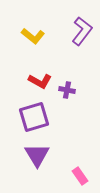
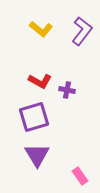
yellow L-shape: moved 8 px right, 7 px up
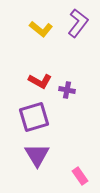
purple L-shape: moved 4 px left, 8 px up
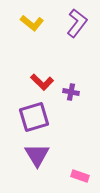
purple L-shape: moved 1 px left
yellow L-shape: moved 9 px left, 6 px up
red L-shape: moved 2 px right, 1 px down; rotated 15 degrees clockwise
purple cross: moved 4 px right, 2 px down
pink rectangle: rotated 36 degrees counterclockwise
